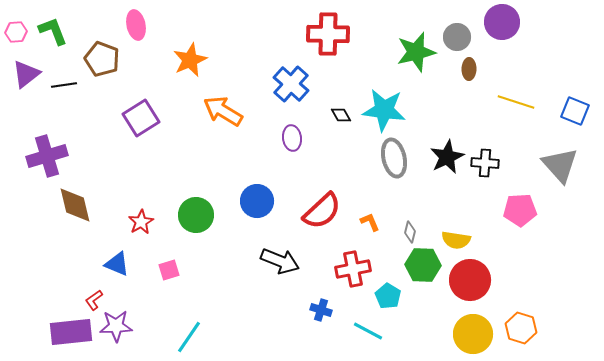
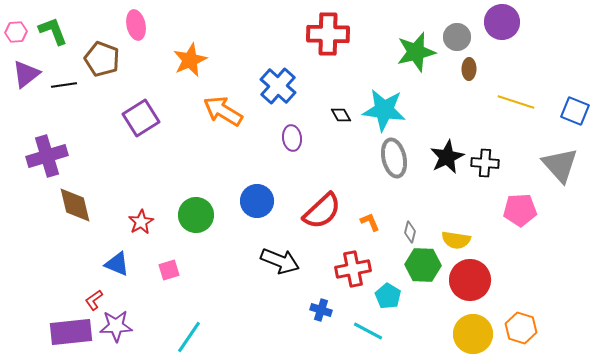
blue cross at (291, 84): moved 13 px left, 2 px down
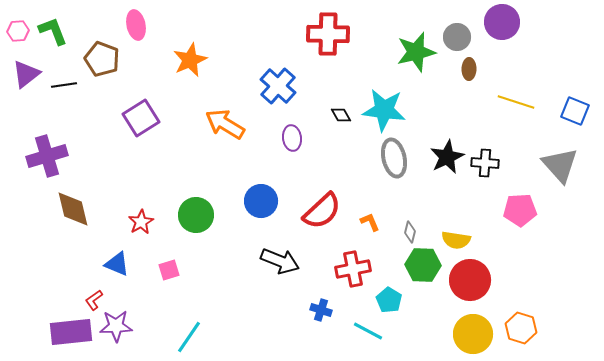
pink hexagon at (16, 32): moved 2 px right, 1 px up
orange arrow at (223, 111): moved 2 px right, 13 px down
blue circle at (257, 201): moved 4 px right
brown diamond at (75, 205): moved 2 px left, 4 px down
cyan pentagon at (388, 296): moved 1 px right, 4 px down
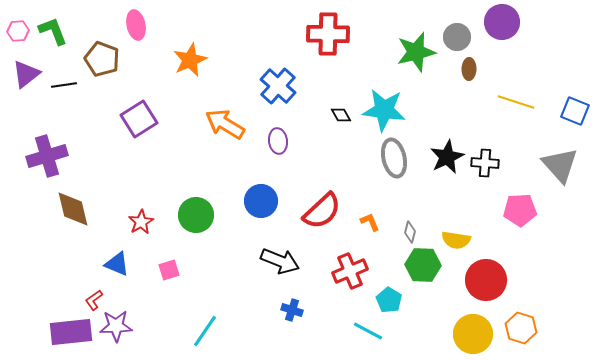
purple square at (141, 118): moved 2 px left, 1 px down
purple ellipse at (292, 138): moved 14 px left, 3 px down
red cross at (353, 269): moved 3 px left, 2 px down; rotated 12 degrees counterclockwise
red circle at (470, 280): moved 16 px right
blue cross at (321, 310): moved 29 px left
cyan line at (189, 337): moved 16 px right, 6 px up
